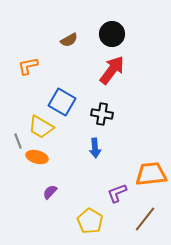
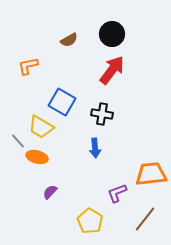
gray line: rotated 21 degrees counterclockwise
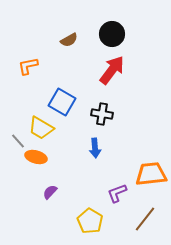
yellow trapezoid: moved 1 px down
orange ellipse: moved 1 px left
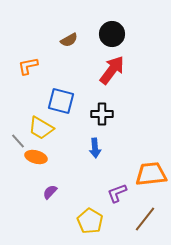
blue square: moved 1 px left, 1 px up; rotated 16 degrees counterclockwise
black cross: rotated 10 degrees counterclockwise
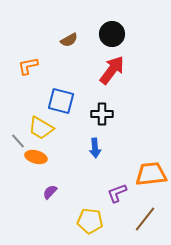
yellow pentagon: rotated 25 degrees counterclockwise
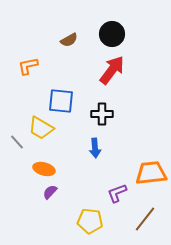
blue square: rotated 8 degrees counterclockwise
gray line: moved 1 px left, 1 px down
orange ellipse: moved 8 px right, 12 px down
orange trapezoid: moved 1 px up
